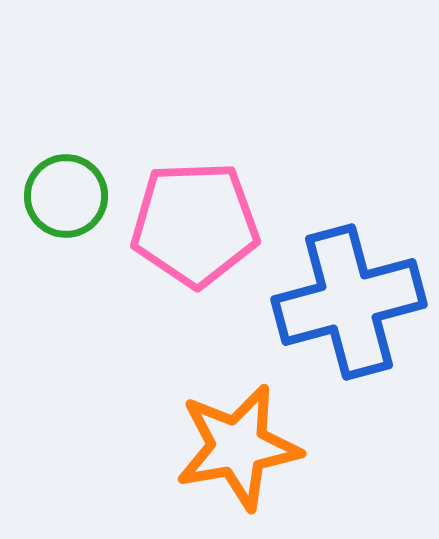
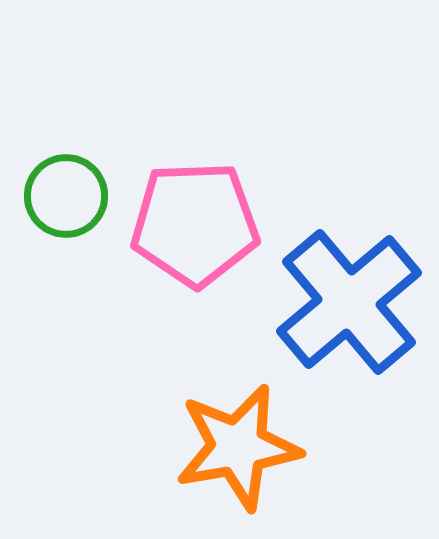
blue cross: rotated 25 degrees counterclockwise
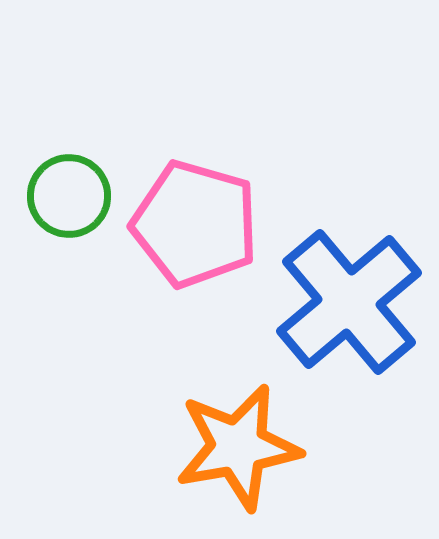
green circle: moved 3 px right
pink pentagon: rotated 18 degrees clockwise
